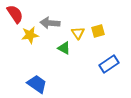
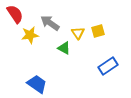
gray arrow: rotated 30 degrees clockwise
blue rectangle: moved 1 px left, 2 px down
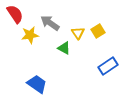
yellow square: rotated 16 degrees counterclockwise
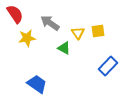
yellow square: rotated 24 degrees clockwise
yellow star: moved 3 px left, 3 px down
blue rectangle: rotated 12 degrees counterclockwise
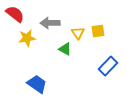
red semicircle: rotated 18 degrees counterclockwise
gray arrow: rotated 36 degrees counterclockwise
green triangle: moved 1 px right, 1 px down
